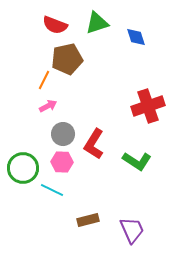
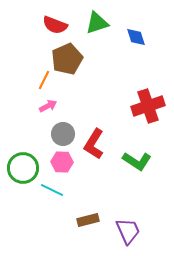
brown pentagon: rotated 12 degrees counterclockwise
purple trapezoid: moved 4 px left, 1 px down
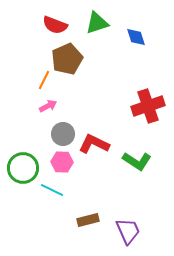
red L-shape: rotated 84 degrees clockwise
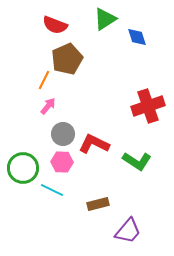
green triangle: moved 8 px right, 4 px up; rotated 15 degrees counterclockwise
blue diamond: moved 1 px right
pink arrow: rotated 24 degrees counterclockwise
brown rectangle: moved 10 px right, 16 px up
purple trapezoid: rotated 64 degrees clockwise
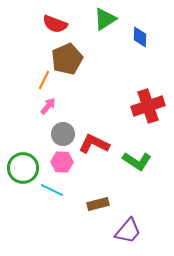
red semicircle: moved 1 px up
blue diamond: moved 3 px right; rotated 20 degrees clockwise
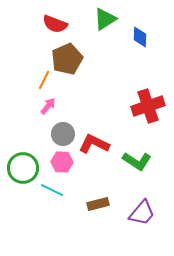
purple trapezoid: moved 14 px right, 18 px up
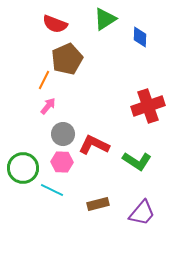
red L-shape: moved 1 px down
